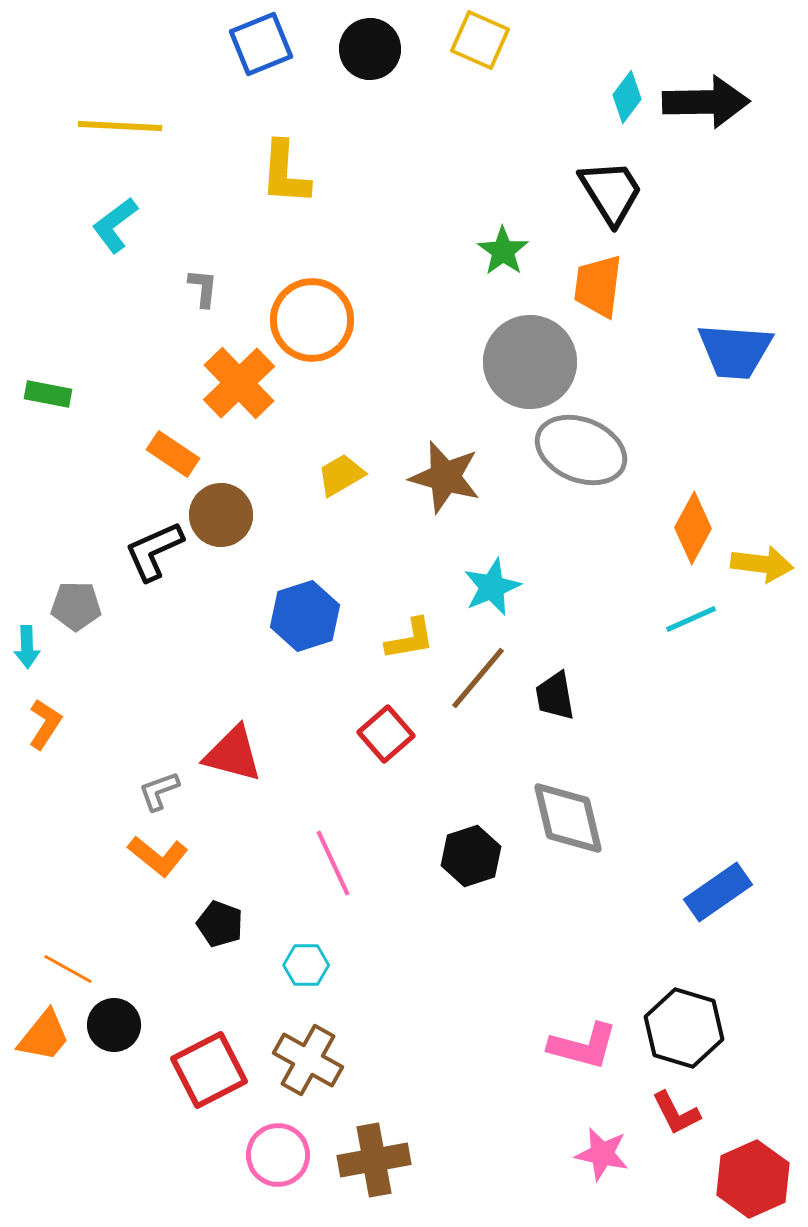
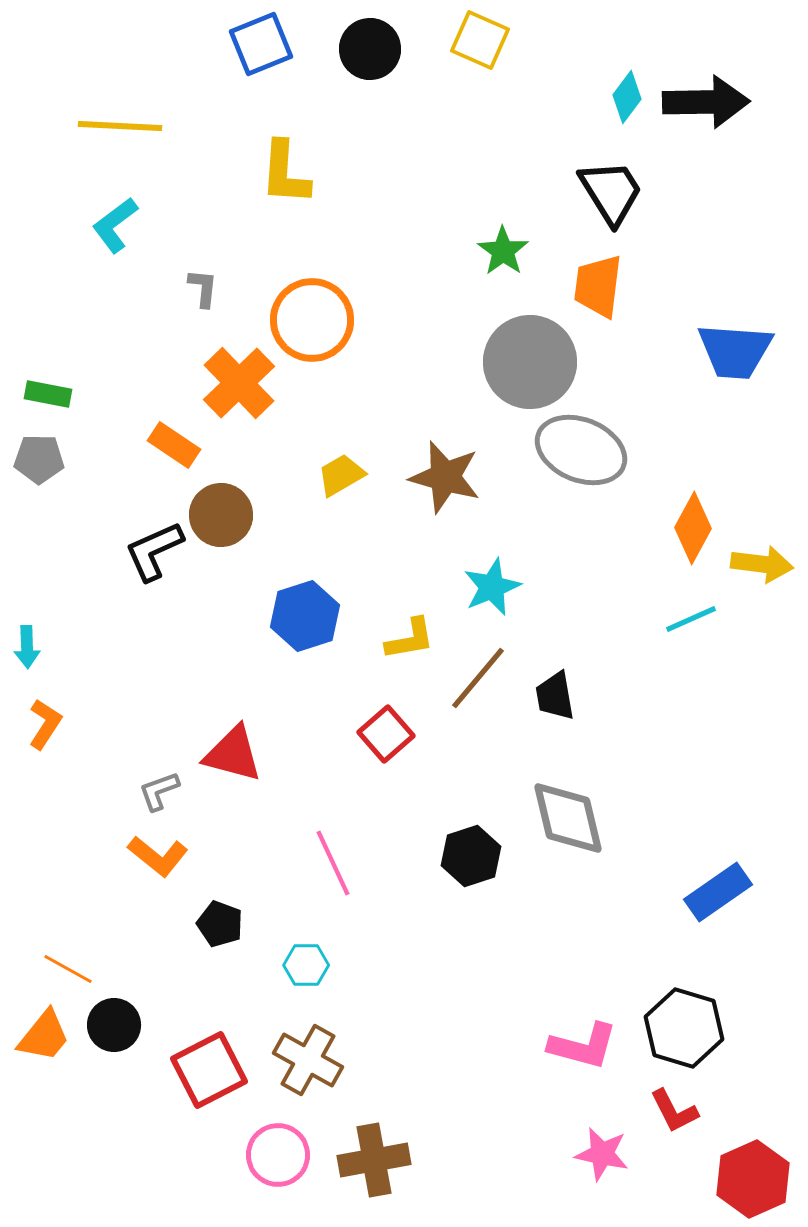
orange rectangle at (173, 454): moved 1 px right, 9 px up
gray pentagon at (76, 606): moved 37 px left, 147 px up
red L-shape at (676, 1113): moved 2 px left, 2 px up
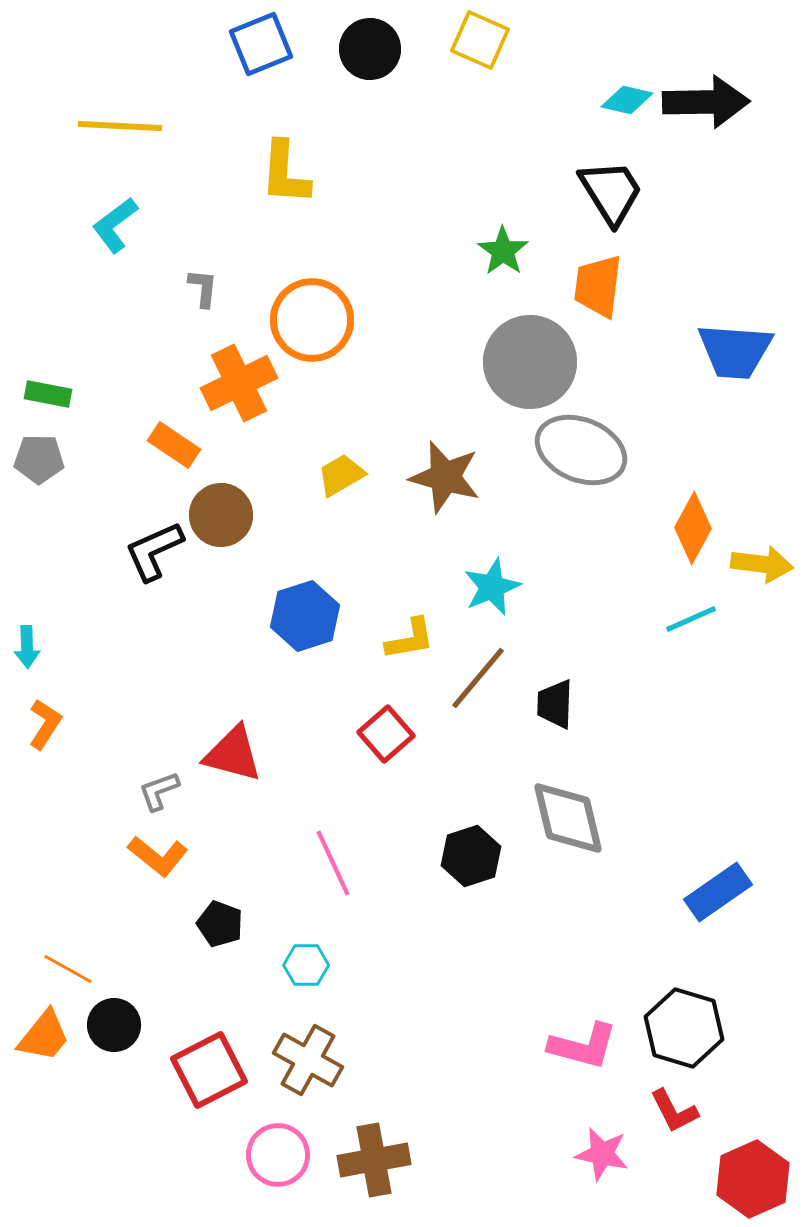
cyan diamond at (627, 97): moved 3 px down; rotated 66 degrees clockwise
orange cross at (239, 383): rotated 18 degrees clockwise
black trapezoid at (555, 696): moved 8 px down; rotated 12 degrees clockwise
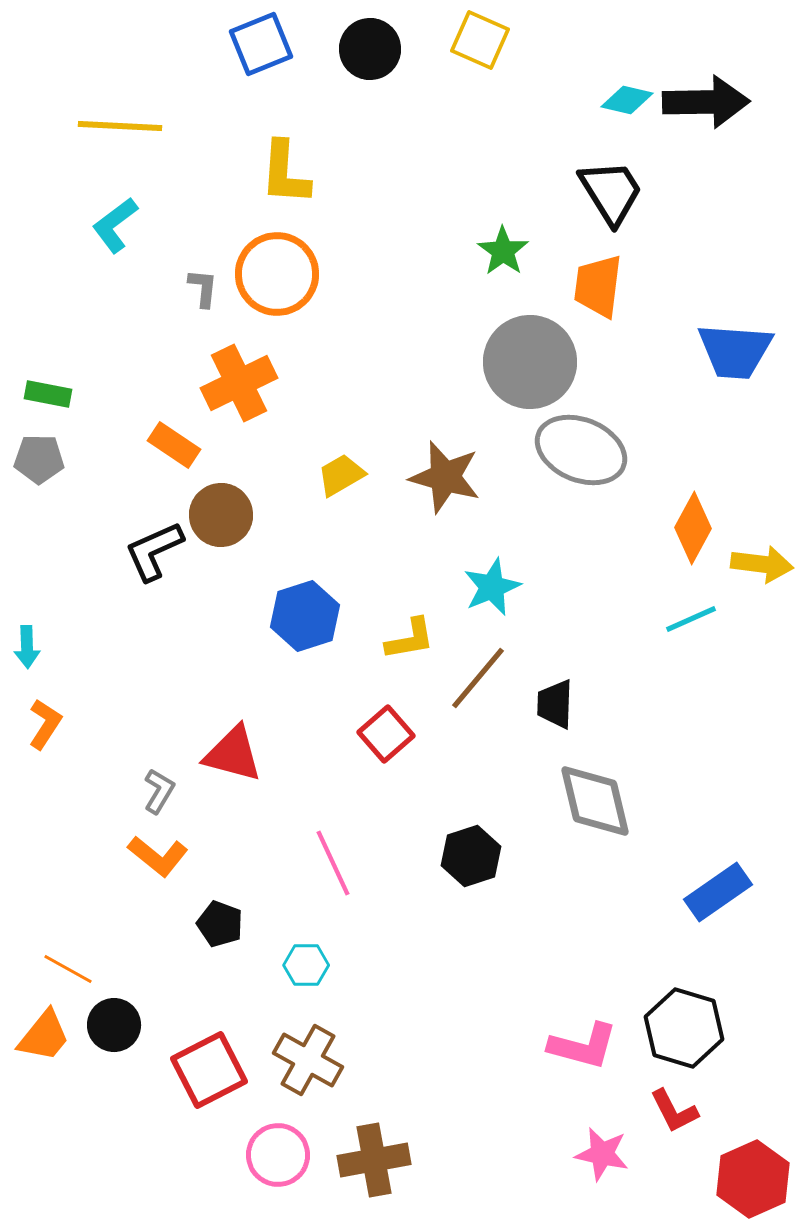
orange circle at (312, 320): moved 35 px left, 46 px up
gray L-shape at (159, 791): rotated 141 degrees clockwise
gray diamond at (568, 818): moved 27 px right, 17 px up
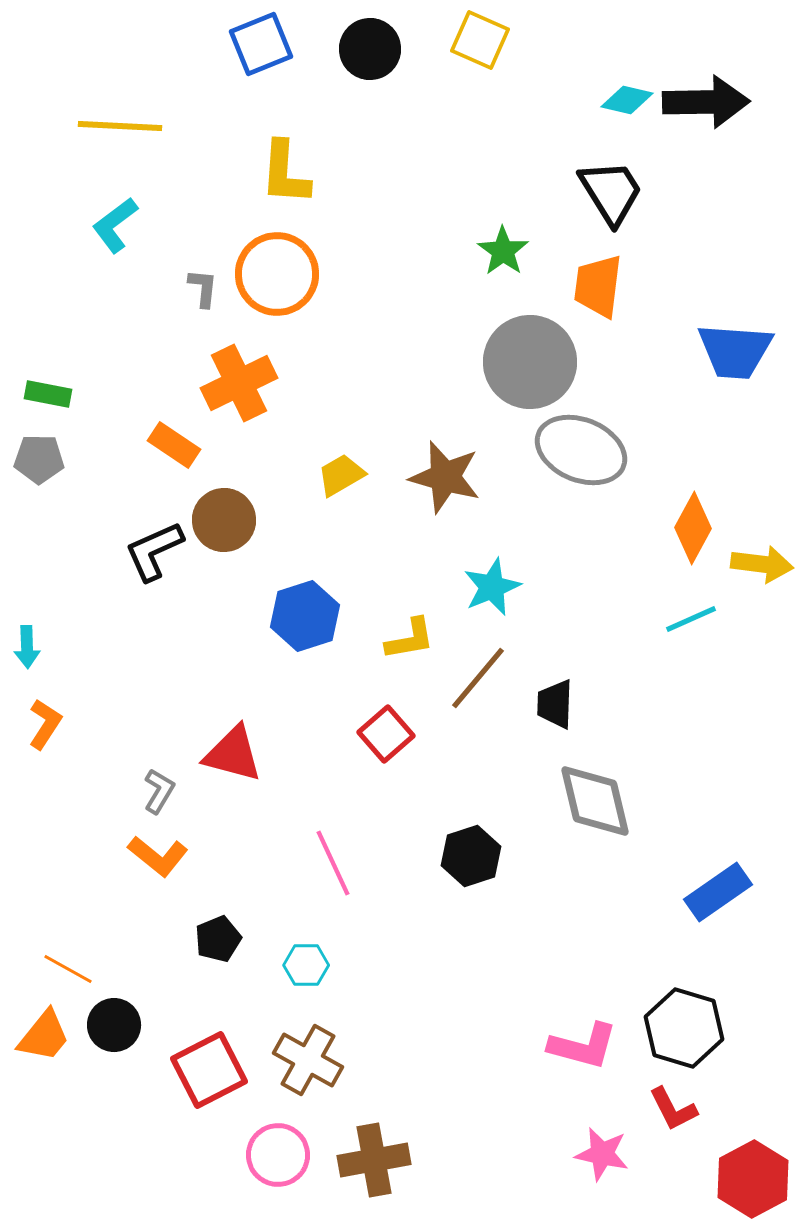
brown circle at (221, 515): moved 3 px right, 5 px down
black pentagon at (220, 924): moved 2 px left, 15 px down; rotated 30 degrees clockwise
red L-shape at (674, 1111): moved 1 px left, 2 px up
red hexagon at (753, 1179): rotated 4 degrees counterclockwise
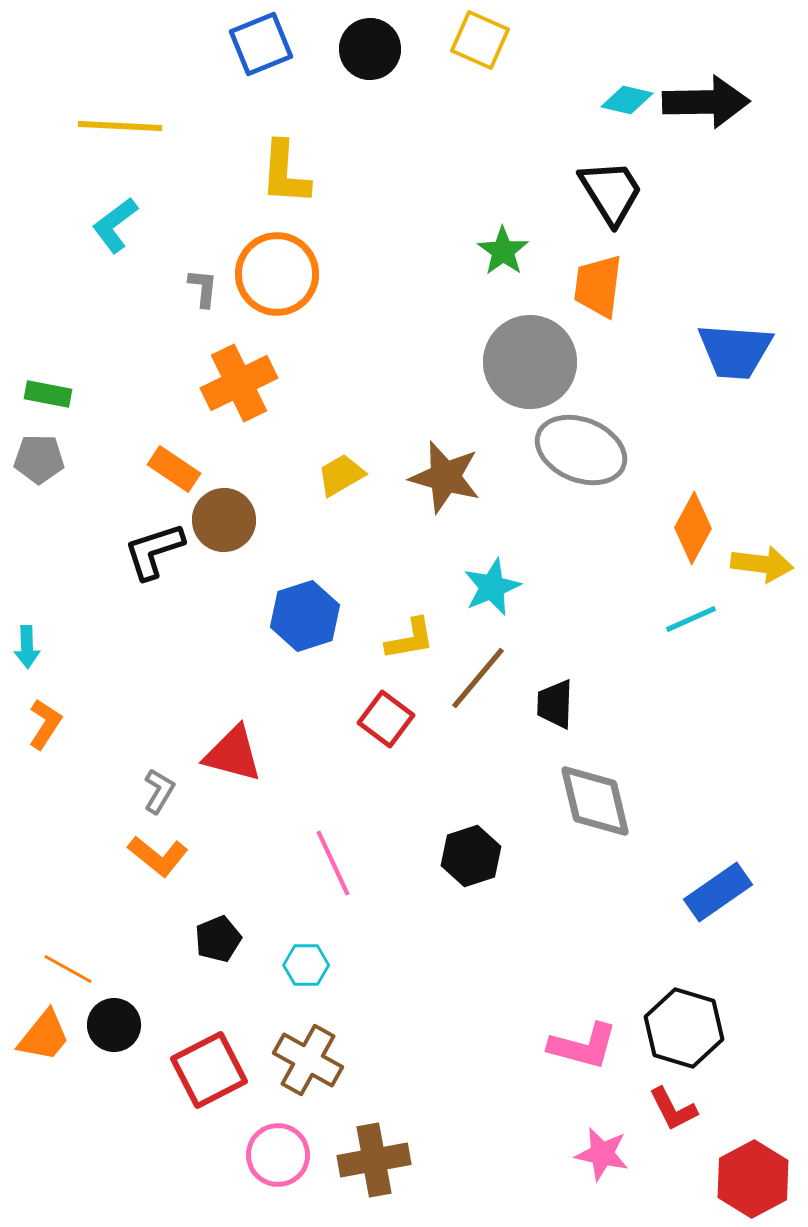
orange rectangle at (174, 445): moved 24 px down
black L-shape at (154, 551): rotated 6 degrees clockwise
red square at (386, 734): moved 15 px up; rotated 12 degrees counterclockwise
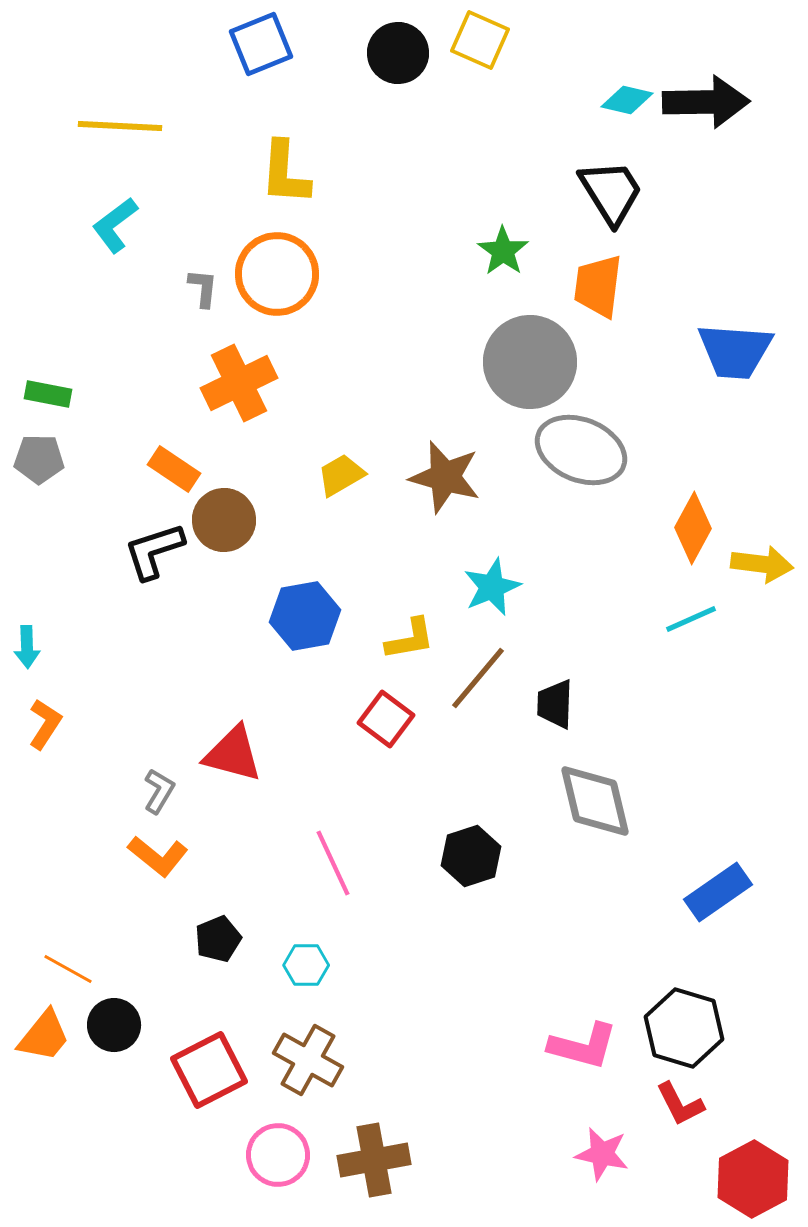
black circle at (370, 49): moved 28 px right, 4 px down
blue hexagon at (305, 616): rotated 8 degrees clockwise
red L-shape at (673, 1109): moved 7 px right, 5 px up
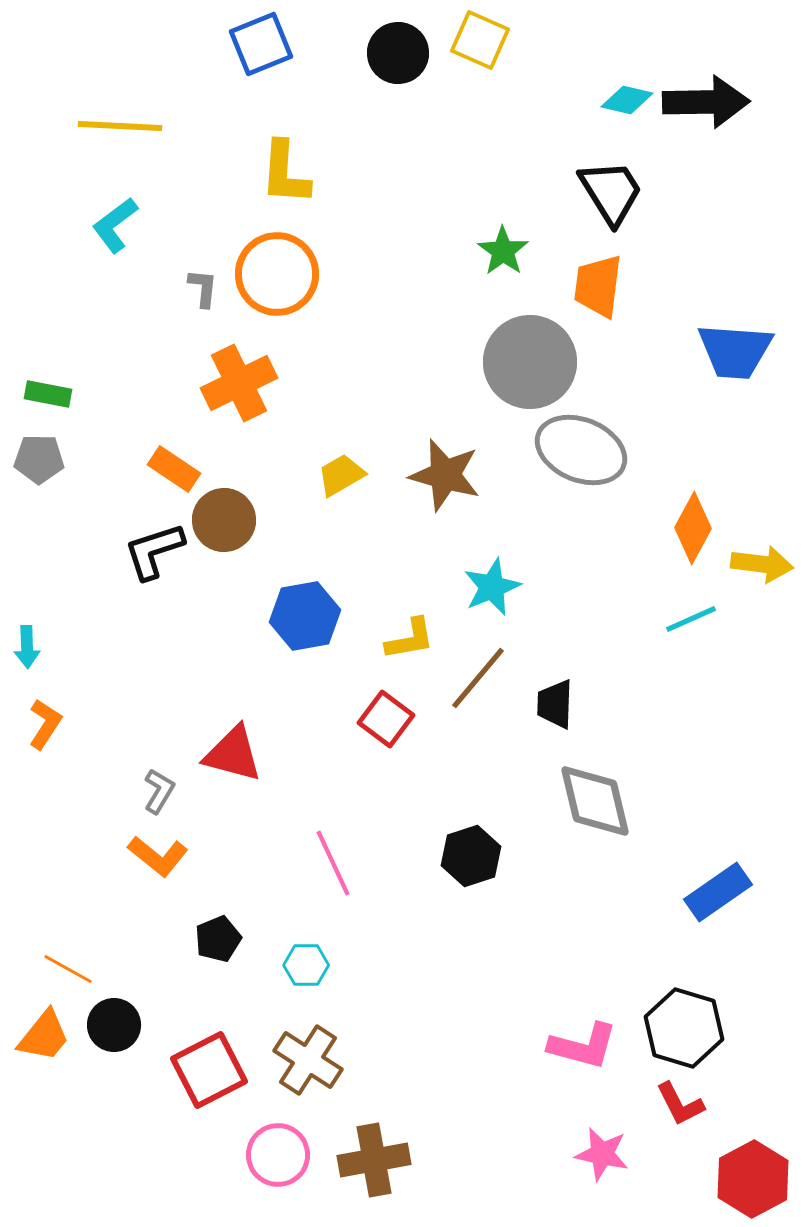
brown star at (445, 477): moved 2 px up
brown cross at (308, 1060): rotated 4 degrees clockwise
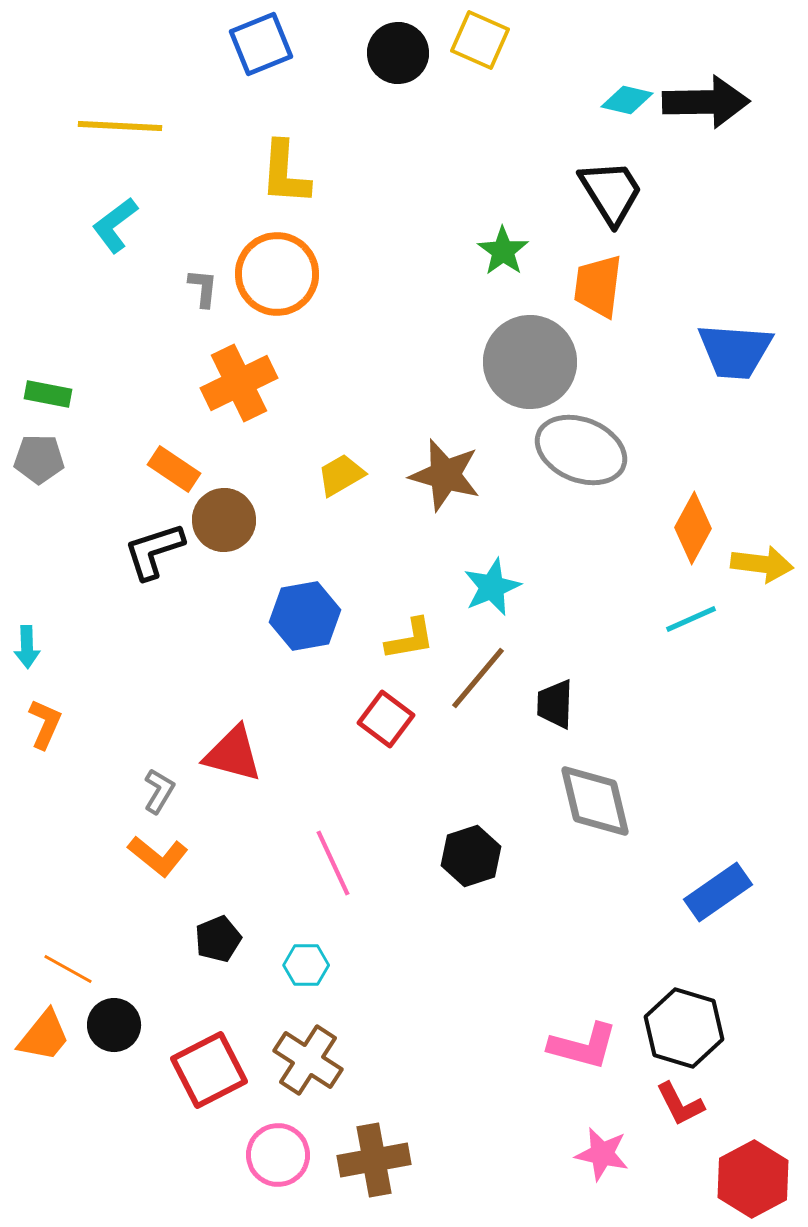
orange L-shape at (45, 724): rotated 9 degrees counterclockwise
